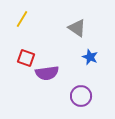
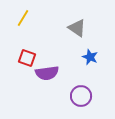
yellow line: moved 1 px right, 1 px up
red square: moved 1 px right
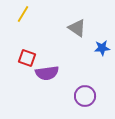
yellow line: moved 4 px up
blue star: moved 12 px right, 9 px up; rotated 28 degrees counterclockwise
purple circle: moved 4 px right
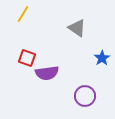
blue star: moved 10 px down; rotated 28 degrees counterclockwise
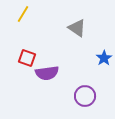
blue star: moved 2 px right
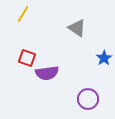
purple circle: moved 3 px right, 3 px down
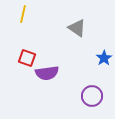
yellow line: rotated 18 degrees counterclockwise
purple circle: moved 4 px right, 3 px up
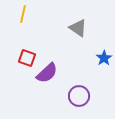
gray triangle: moved 1 px right
purple semicircle: rotated 35 degrees counterclockwise
purple circle: moved 13 px left
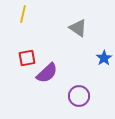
red square: rotated 30 degrees counterclockwise
